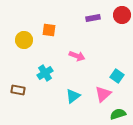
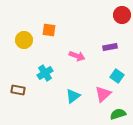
purple rectangle: moved 17 px right, 29 px down
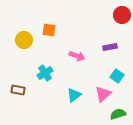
cyan triangle: moved 1 px right, 1 px up
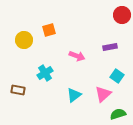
orange square: rotated 24 degrees counterclockwise
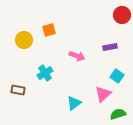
cyan triangle: moved 8 px down
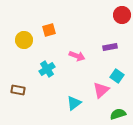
cyan cross: moved 2 px right, 4 px up
pink triangle: moved 2 px left, 4 px up
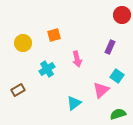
orange square: moved 5 px right, 5 px down
yellow circle: moved 1 px left, 3 px down
purple rectangle: rotated 56 degrees counterclockwise
pink arrow: moved 3 px down; rotated 56 degrees clockwise
brown rectangle: rotated 40 degrees counterclockwise
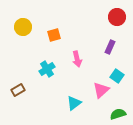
red circle: moved 5 px left, 2 px down
yellow circle: moved 16 px up
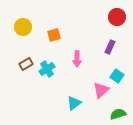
pink arrow: rotated 14 degrees clockwise
brown rectangle: moved 8 px right, 26 px up
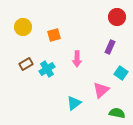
cyan square: moved 4 px right, 3 px up
green semicircle: moved 1 px left, 1 px up; rotated 28 degrees clockwise
